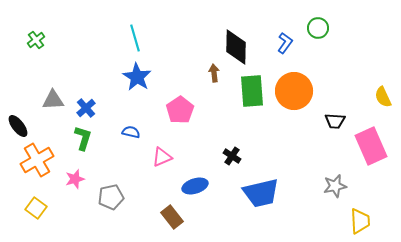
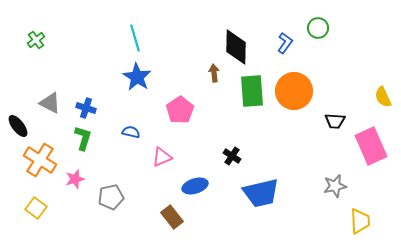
gray triangle: moved 3 px left, 3 px down; rotated 30 degrees clockwise
blue cross: rotated 30 degrees counterclockwise
orange cross: moved 3 px right; rotated 28 degrees counterclockwise
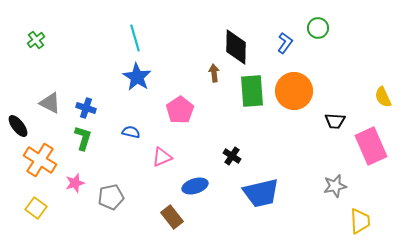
pink star: moved 4 px down
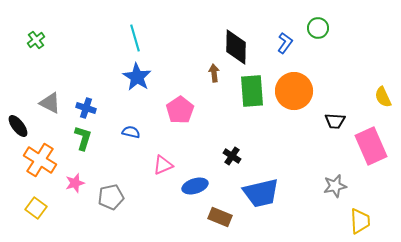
pink triangle: moved 1 px right, 8 px down
brown rectangle: moved 48 px right; rotated 30 degrees counterclockwise
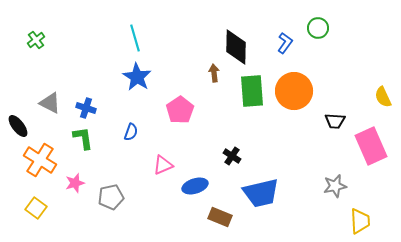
blue semicircle: rotated 96 degrees clockwise
green L-shape: rotated 25 degrees counterclockwise
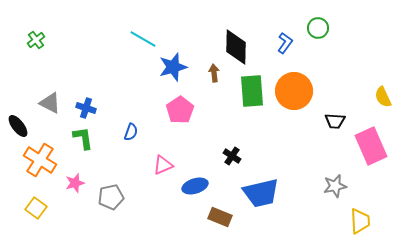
cyan line: moved 8 px right, 1 px down; rotated 44 degrees counterclockwise
blue star: moved 36 px right, 10 px up; rotated 24 degrees clockwise
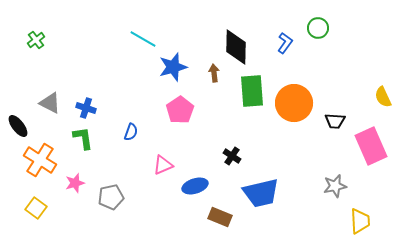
orange circle: moved 12 px down
